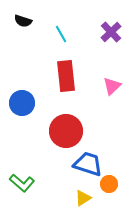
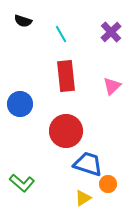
blue circle: moved 2 px left, 1 px down
orange circle: moved 1 px left
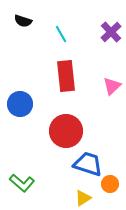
orange circle: moved 2 px right
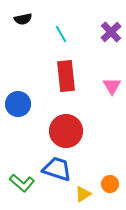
black semicircle: moved 2 px up; rotated 30 degrees counterclockwise
pink triangle: rotated 18 degrees counterclockwise
blue circle: moved 2 px left
blue trapezoid: moved 31 px left, 5 px down
yellow triangle: moved 4 px up
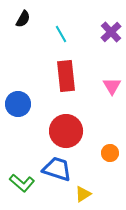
black semicircle: rotated 48 degrees counterclockwise
orange circle: moved 31 px up
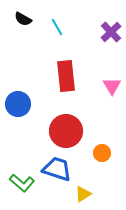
black semicircle: rotated 90 degrees clockwise
cyan line: moved 4 px left, 7 px up
orange circle: moved 8 px left
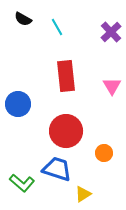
orange circle: moved 2 px right
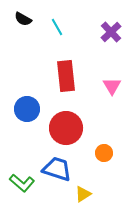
blue circle: moved 9 px right, 5 px down
red circle: moved 3 px up
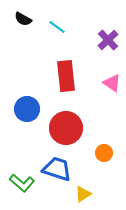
cyan line: rotated 24 degrees counterclockwise
purple cross: moved 3 px left, 8 px down
pink triangle: moved 3 px up; rotated 24 degrees counterclockwise
